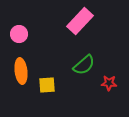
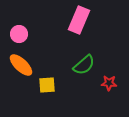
pink rectangle: moved 1 px left, 1 px up; rotated 20 degrees counterclockwise
orange ellipse: moved 6 px up; rotated 40 degrees counterclockwise
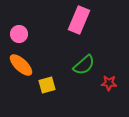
yellow square: rotated 12 degrees counterclockwise
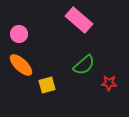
pink rectangle: rotated 72 degrees counterclockwise
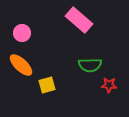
pink circle: moved 3 px right, 1 px up
green semicircle: moved 6 px right; rotated 40 degrees clockwise
red star: moved 2 px down
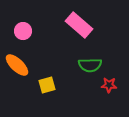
pink rectangle: moved 5 px down
pink circle: moved 1 px right, 2 px up
orange ellipse: moved 4 px left
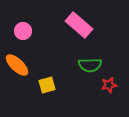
red star: rotated 14 degrees counterclockwise
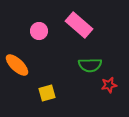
pink circle: moved 16 px right
yellow square: moved 8 px down
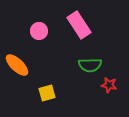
pink rectangle: rotated 16 degrees clockwise
red star: rotated 21 degrees clockwise
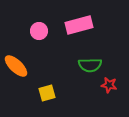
pink rectangle: rotated 72 degrees counterclockwise
orange ellipse: moved 1 px left, 1 px down
